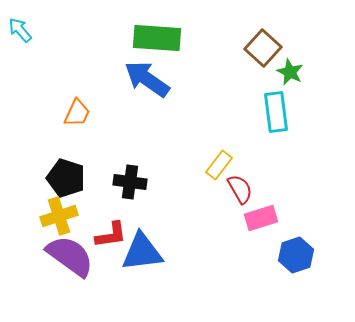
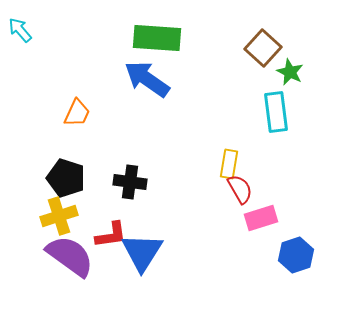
yellow rectangle: moved 10 px right, 1 px up; rotated 28 degrees counterclockwise
blue triangle: rotated 51 degrees counterclockwise
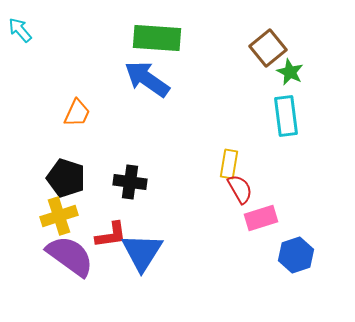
brown square: moved 5 px right; rotated 9 degrees clockwise
cyan rectangle: moved 10 px right, 4 px down
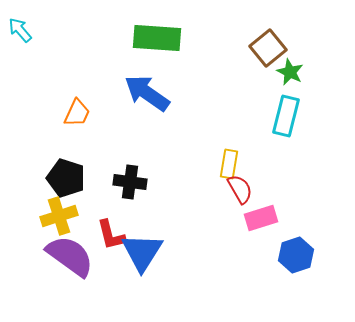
blue arrow: moved 14 px down
cyan rectangle: rotated 21 degrees clockwise
red L-shape: rotated 84 degrees clockwise
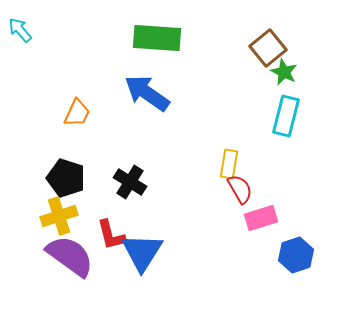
green star: moved 6 px left
black cross: rotated 24 degrees clockwise
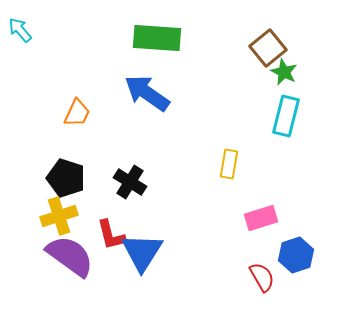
red semicircle: moved 22 px right, 88 px down
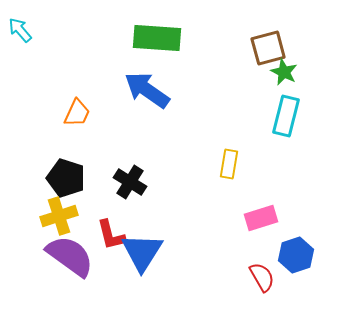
brown square: rotated 24 degrees clockwise
blue arrow: moved 3 px up
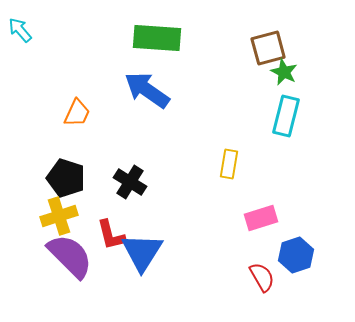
purple semicircle: rotated 9 degrees clockwise
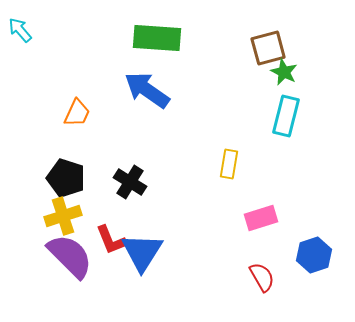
yellow cross: moved 4 px right
red L-shape: moved 5 px down; rotated 8 degrees counterclockwise
blue hexagon: moved 18 px right
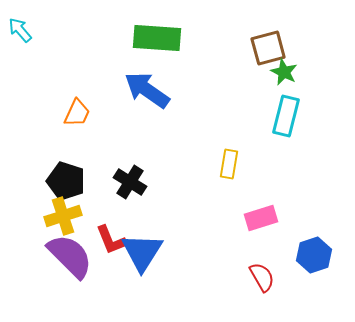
black pentagon: moved 3 px down
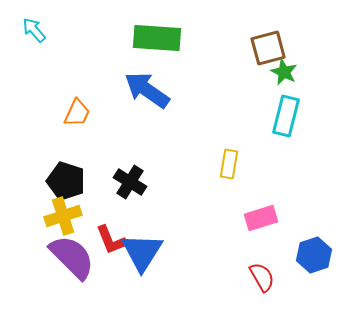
cyan arrow: moved 14 px right
purple semicircle: moved 2 px right, 1 px down
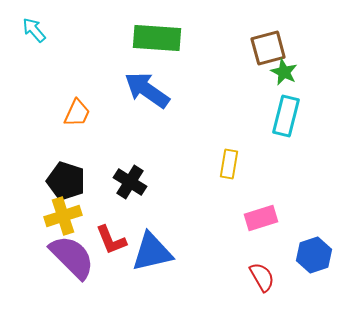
blue triangle: moved 10 px right; rotated 45 degrees clockwise
